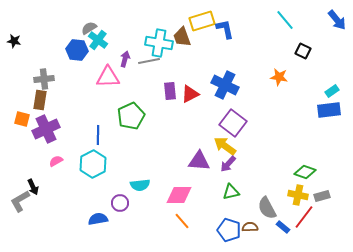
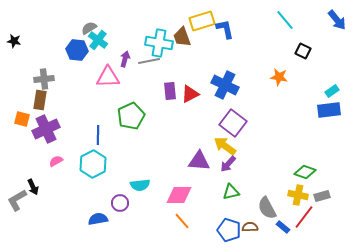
gray L-shape at (20, 201): moved 3 px left, 1 px up
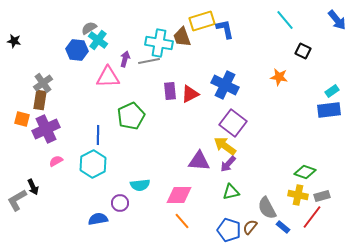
gray cross at (44, 79): moved 1 px left, 4 px down; rotated 30 degrees counterclockwise
red line at (304, 217): moved 8 px right
brown semicircle at (250, 227): rotated 49 degrees counterclockwise
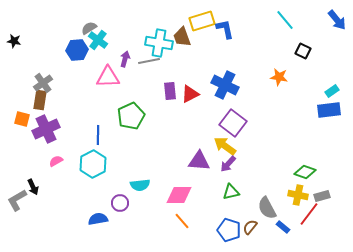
blue hexagon at (77, 50): rotated 10 degrees counterclockwise
red line at (312, 217): moved 3 px left, 3 px up
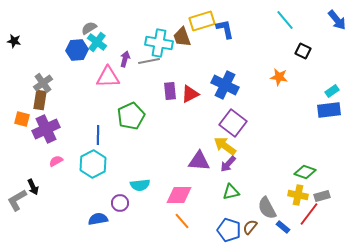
cyan cross at (98, 40): moved 1 px left, 2 px down
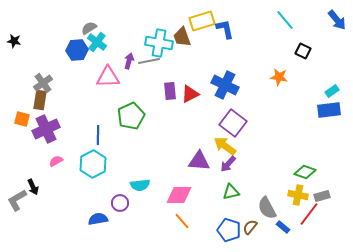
purple arrow at (125, 59): moved 4 px right, 2 px down
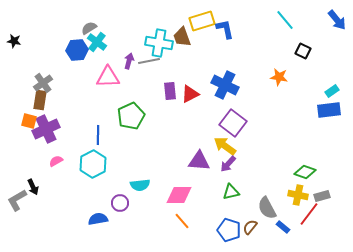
orange square at (22, 119): moved 7 px right, 2 px down
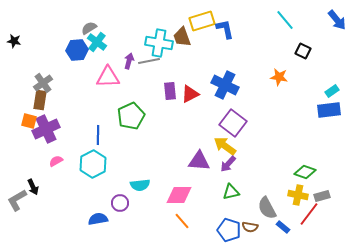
brown semicircle at (250, 227): rotated 119 degrees counterclockwise
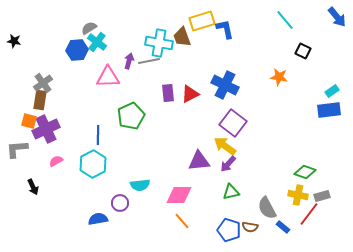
blue arrow at (337, 20): moved 3 px up
purple rectangle at (170, 91): moved 2 px left, 2 px down
purple triangle at (199, 161): rotated 10 degrees counterclockwise
gray L-shape at (17, 200): moved 51 px up; rotated 25 degrees clockwise
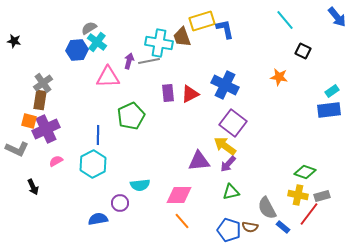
gray L-shape at (17, 149): rotated 150 degrees counterclockwise
